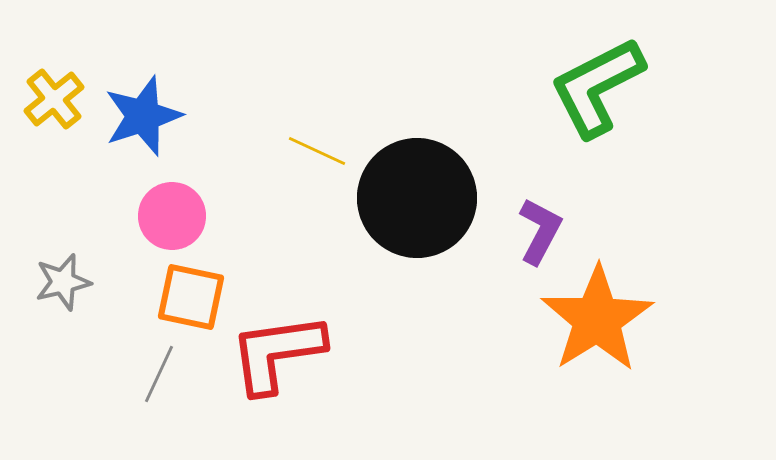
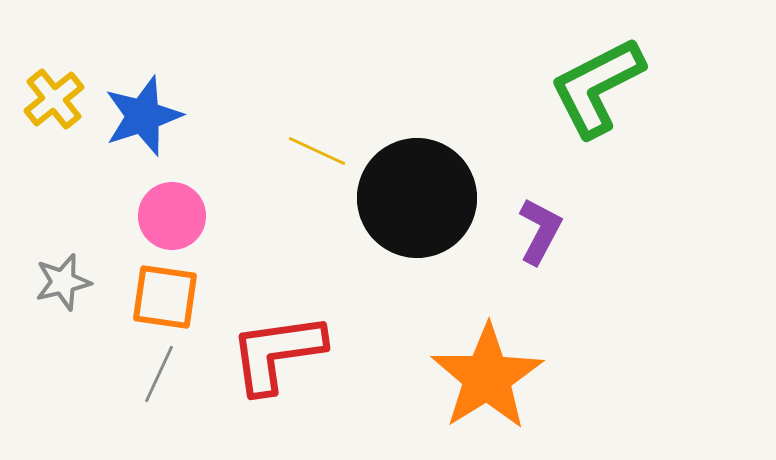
orange square: moved 26 px left; rotated 4 degrees counterclockwise
orange star: moved 110 px left, 58 px down
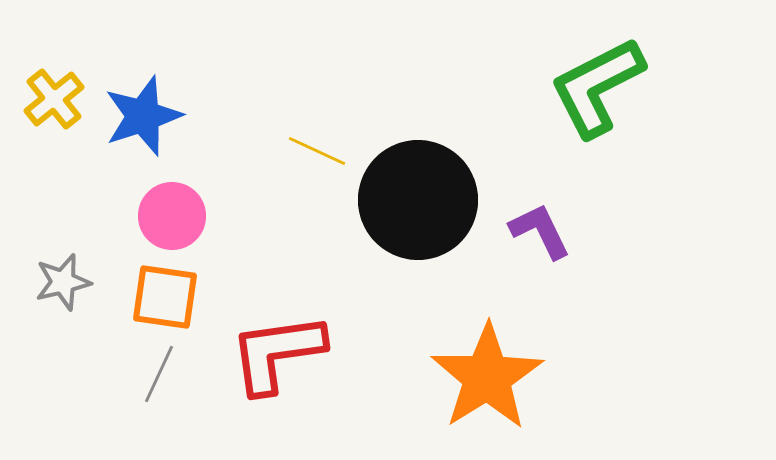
black circle: moved 1 px right, 2 px down
purple L-shape: rotated 54 degrees counterclockwise
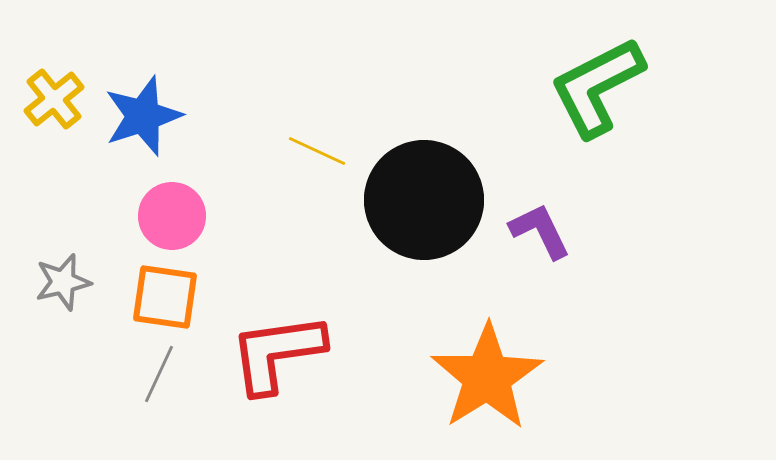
black circle: moved 6 px right
